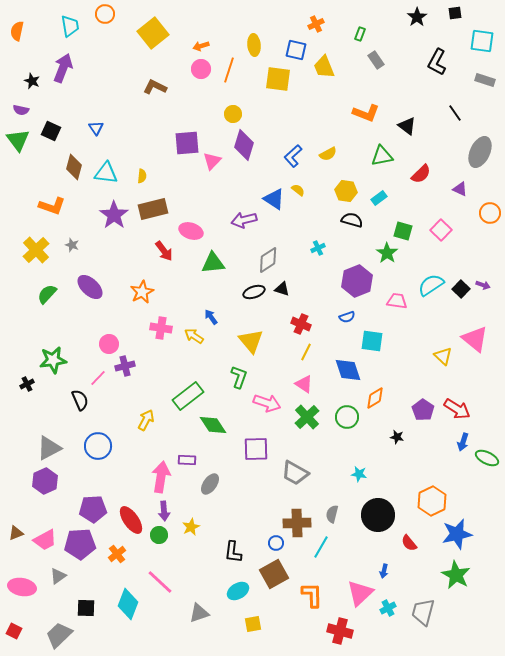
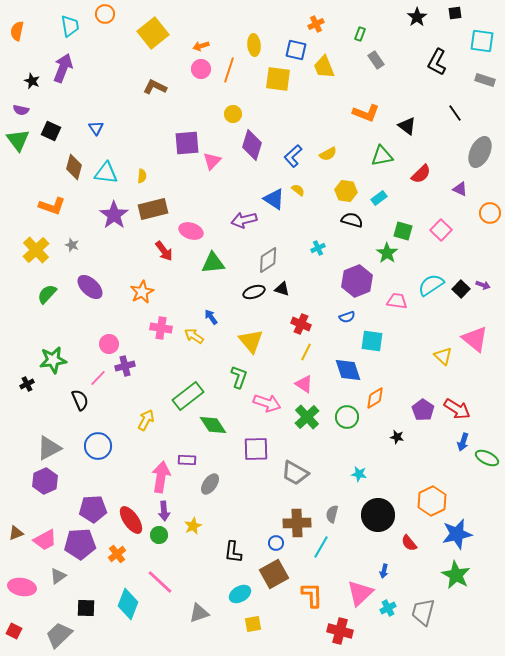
purple diamond at (244, 145): moved 8 px right
yellow star at (191, 527): moved 2 px right, 1 px up
cyan ellipse at (238, 591): moved 2 px right, 3 px down
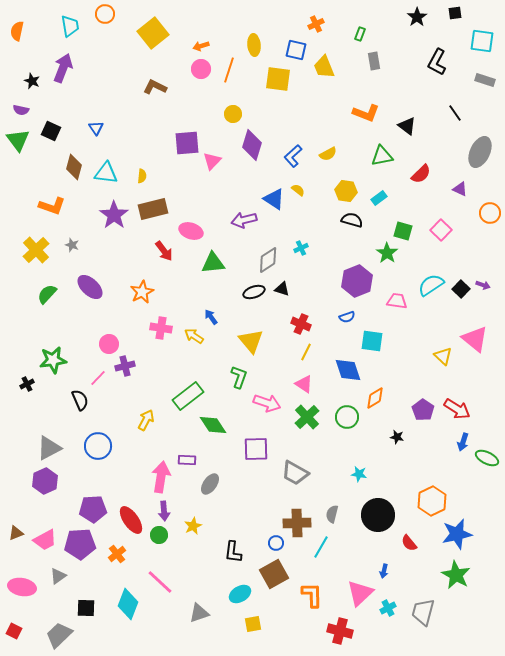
gray rectangle at (376, 60): moved 2 px left, 1 px down; rotated 24 degrees clockwise
cyan cross at (318, 248): moved 17 px left
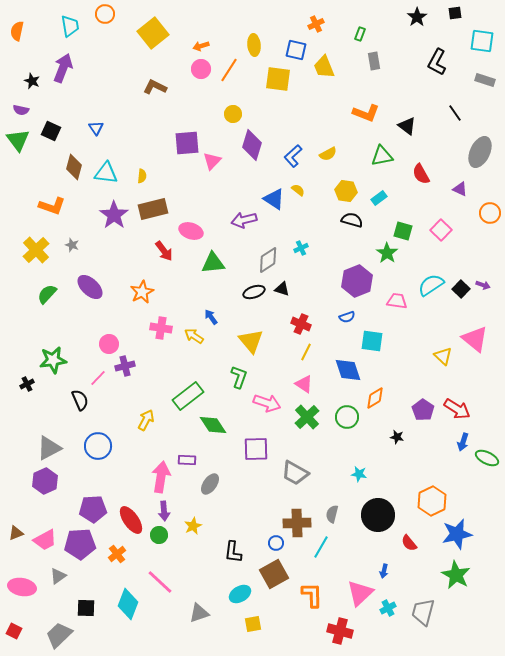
orange line at (229, 70): rotated 15 degrees clockwise
red semicircle at (421, 174): rotated 105 degrees clockwise
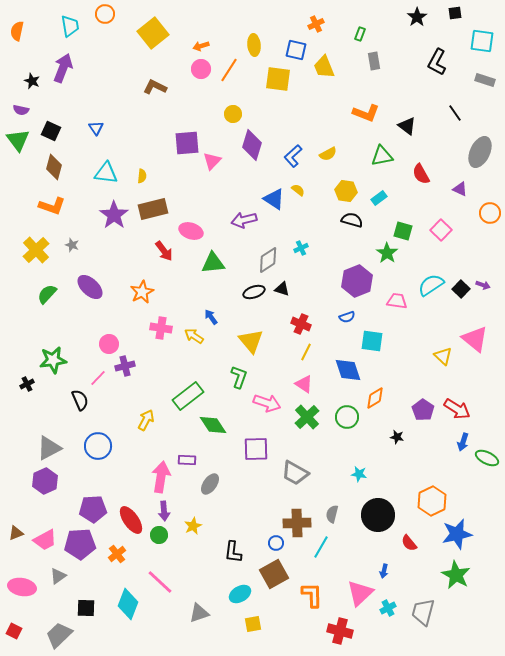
brown diamond at (74, 167): moved 20 px left
